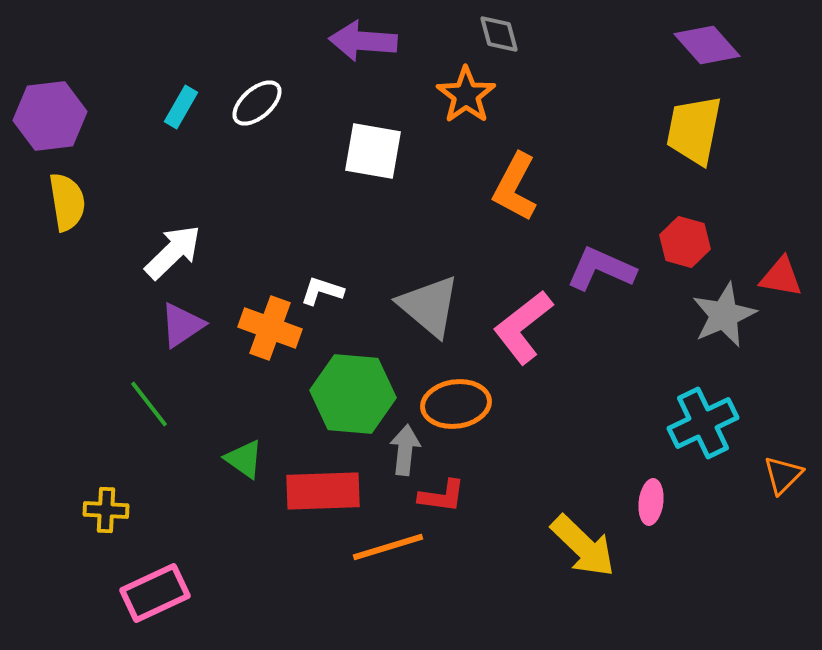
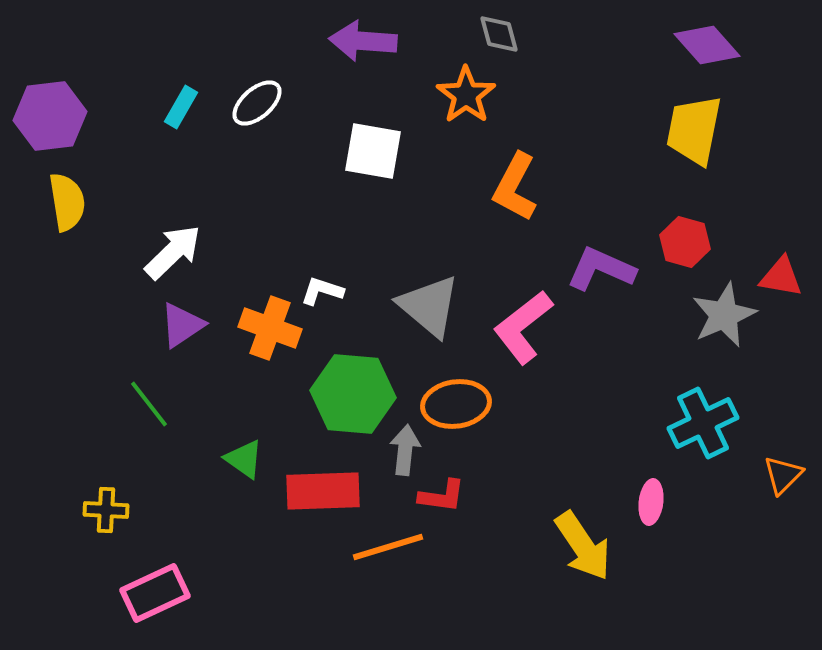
yellow arrow: rotated 12 degrees clockwise
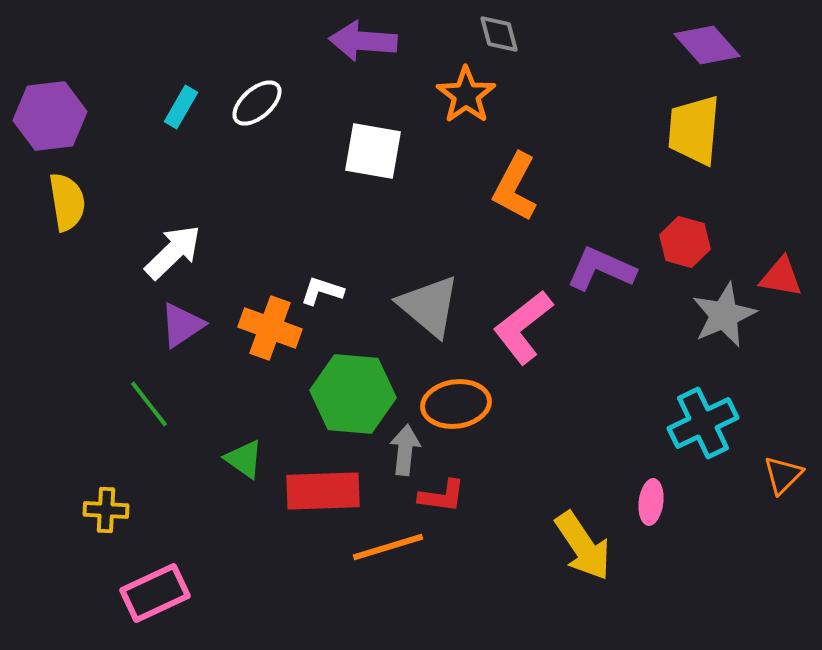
yellow trapezoid: rotated 6 degrees counterclockwise
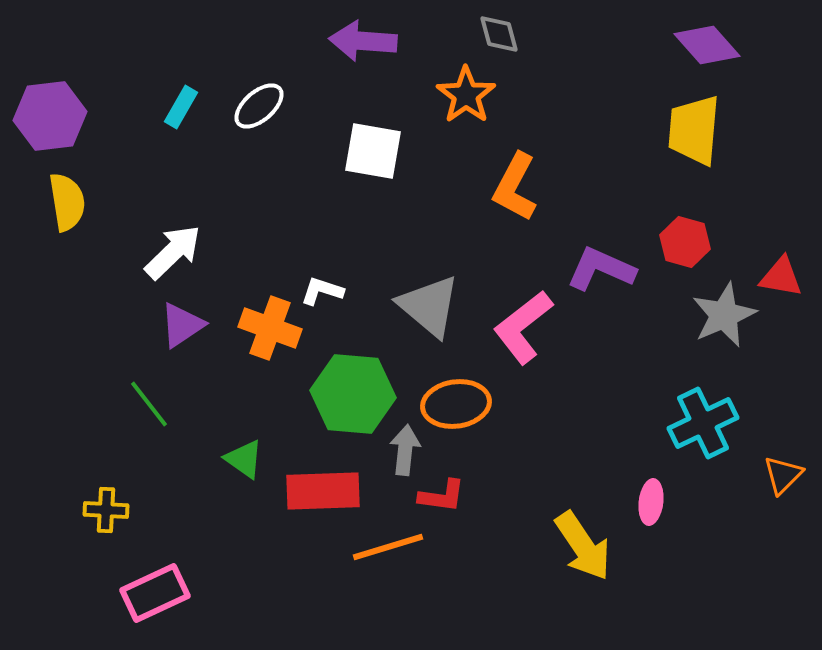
white ellipse: moved 2 px right, 3 px down
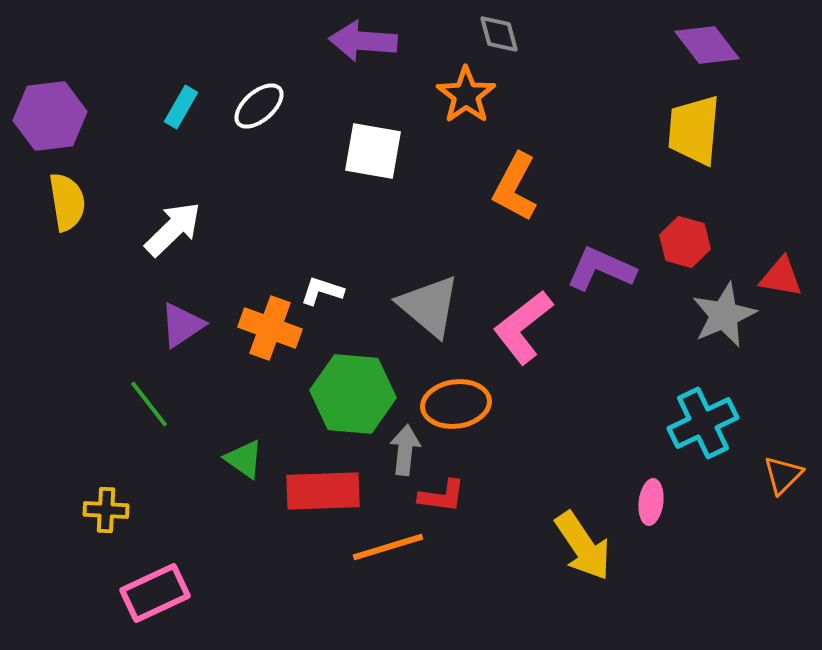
purple diamond: rotated 4 degrees clockwise
white arrow: moved 23 px up
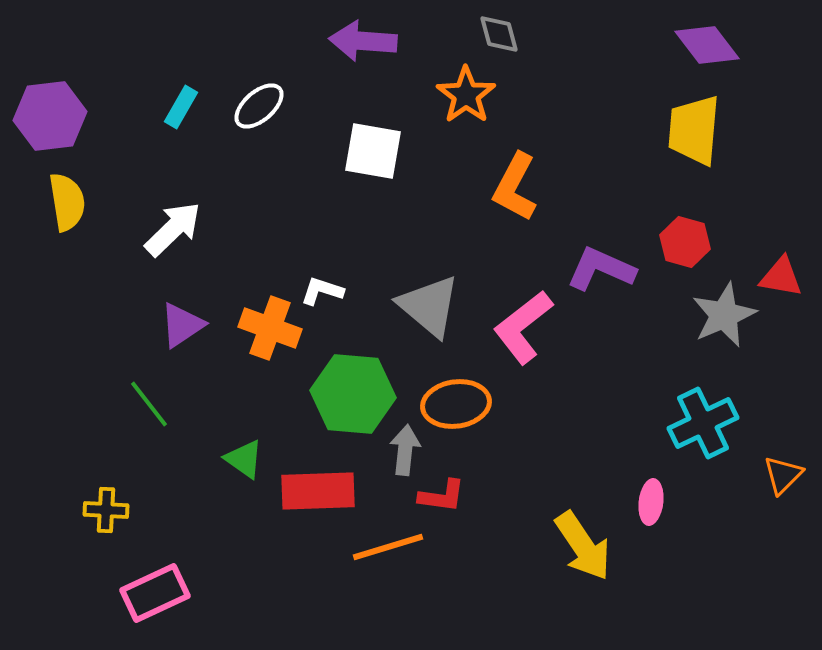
red rectangle: moved 5 px left
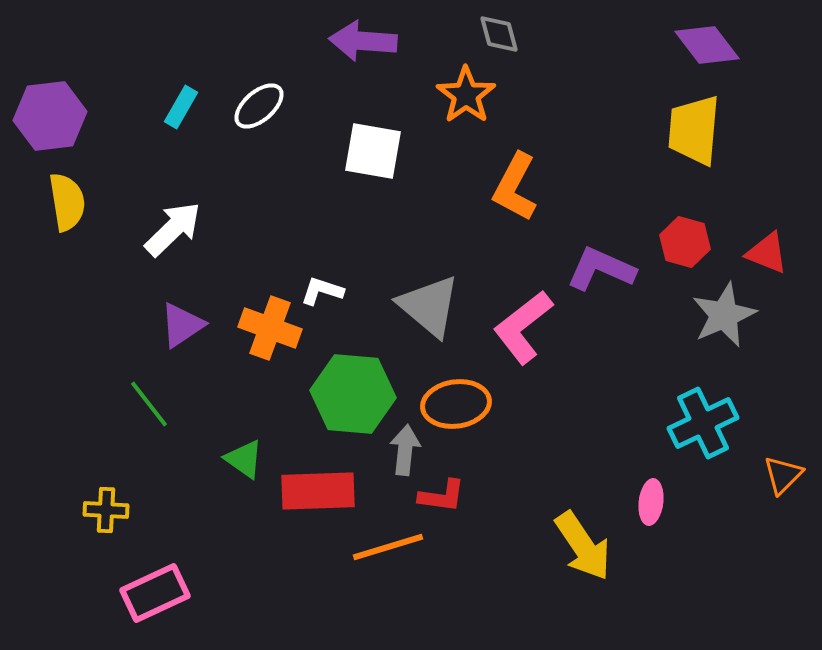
red triangle: moved 14 px left, 24 px up; rotated 12 degrees clockwise
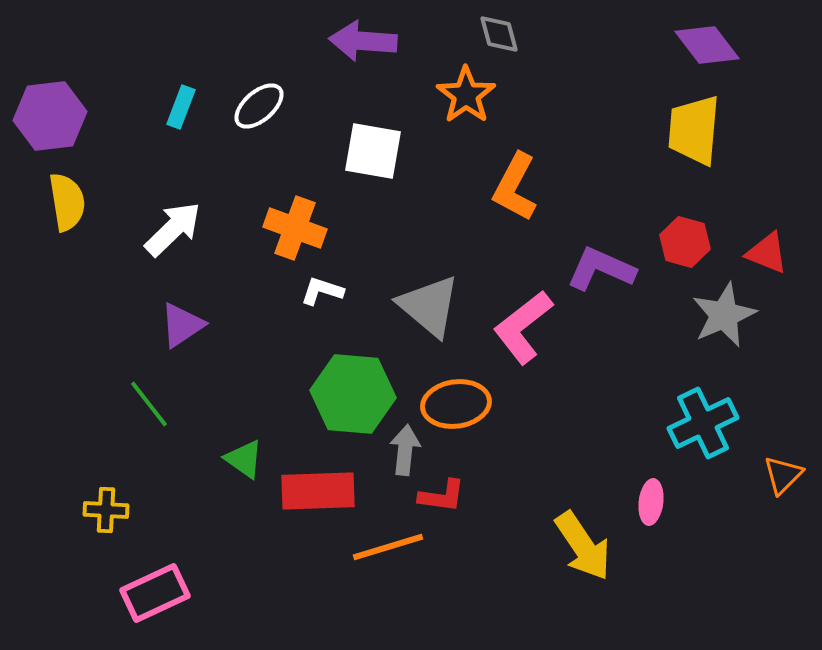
cyan rectangle: rotated 9 degrees counterclockwise
orange cross: moved 25 px right, 100 px up
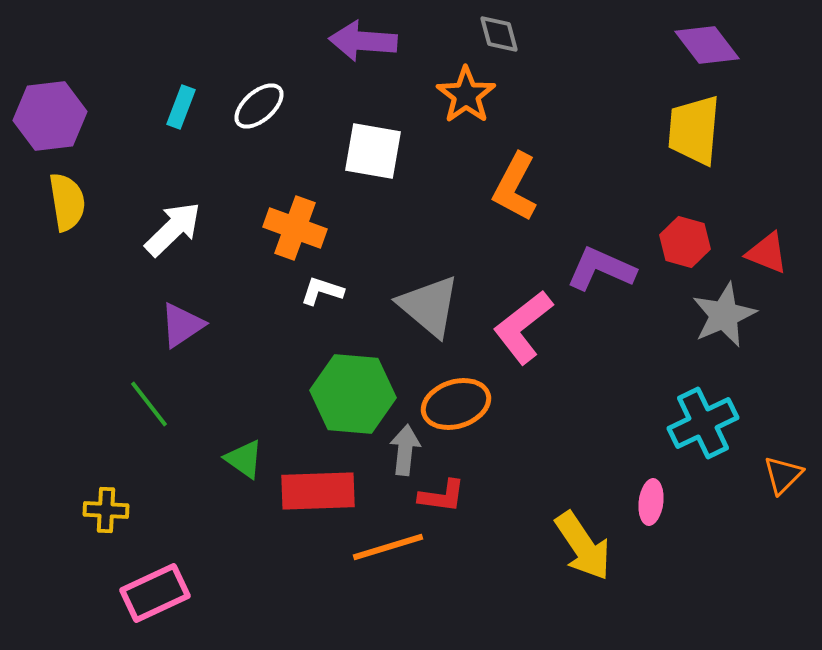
orange ellipse: rotated 10 degrees counterclockwise
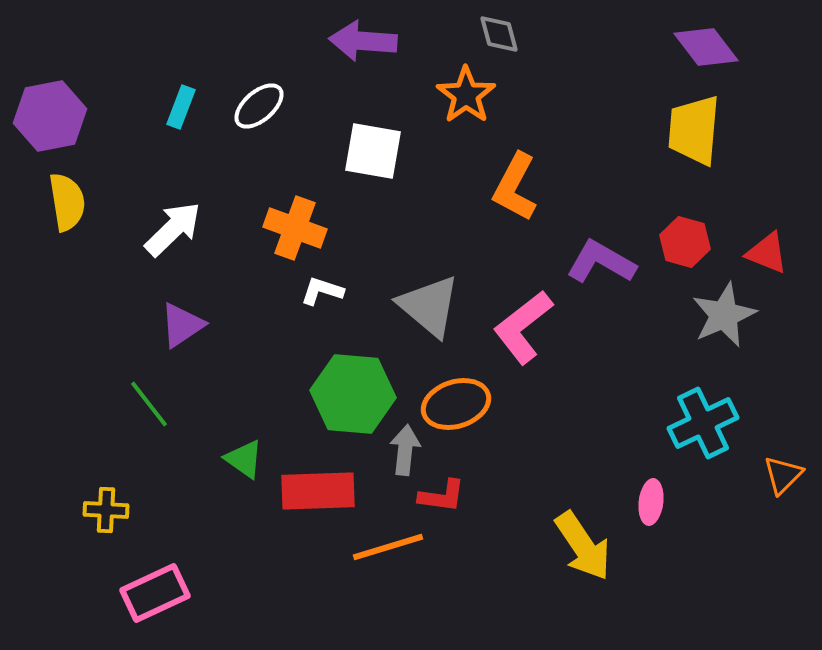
purple diamond: moved 1 px left, 2 px down
purple hexagon: rotated 4 degrees counterclockwise
purple L-shape: moved 7 px up; rotated 6 degrees clockwise
